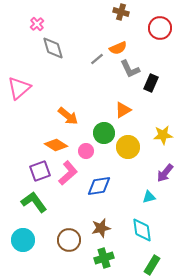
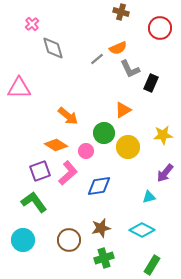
pink cross: moved 5 px left
pink triangle: rotated 40 degrees clockwise
cyan diamond: rotated 55 degrees counterclockwise
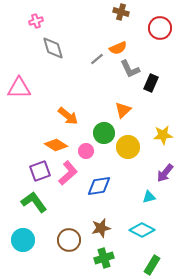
pink cross: moved 4 px right, 3 px up; rotated 24 degrees clockwise
orange triangle: rotated 12 degrees counterclockwise
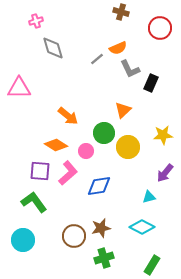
purple square: rotated 25 degrees clockwise
cyan diamond: moved 3 px up
brown circle: moved 5 px right, 4 px up
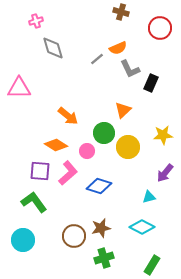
pink circle: moved 1 px right
blue diamond: rotated 25 degrees clockwise
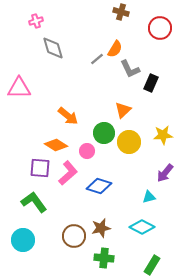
orange semicircle: moved 3 px left, 1 px down; rotated 36 degrees counterclockwise
yellow circle: moved 1 px right, 5 px up
purple square: moved 3 px up
green cross: rotated 24 degrees clockwise
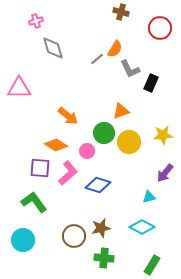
orange triangle: moved 2 px left, 1 px down; rotated 24 degrees clockwise
blue diamond: moved 1 px left, 1 px up
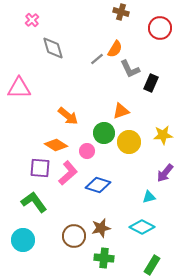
pink cross: moved 4 px left, 1 px up; rotated 24 degrees counterclockwise
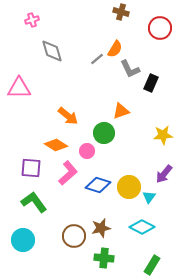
pink cross: rotated 24 degrees clockwise
gray diamond: moved 1 px left, 3 px down
yellow circle: moved 45 px down
purple square: moved 9 px left
purple arrow: moved 1 px left, 1 px down
cyan triangle: rotated 40 degrees counterclockwise
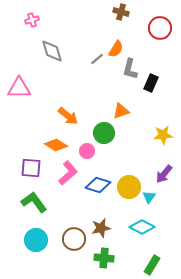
orange semicircle: moved 1 px right
gray L-shape: rotated 40 degrees clockwise
brown circle: moved 3 px down
cyan circle: moved 13 px right
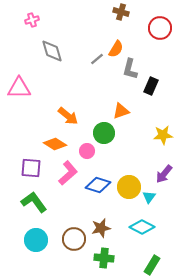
black rectangle: moved 3 px down
orange diamond: moved 1 px left, 1 px up
